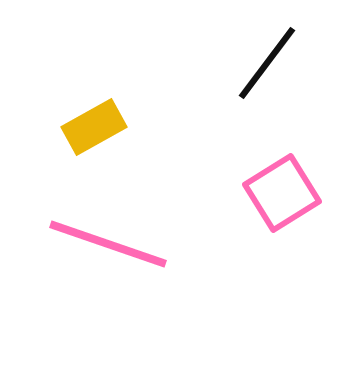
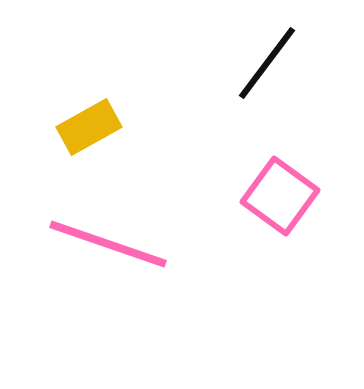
yellow rectangle: moved 5 px left
pink square: moved 2 px left, 3 px down; rotated 22 degrees counterclockwise
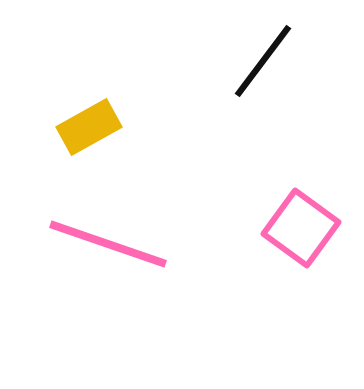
black line: moved 4 px left, 2 px up
pink square: moved 21 px right, 32 px down
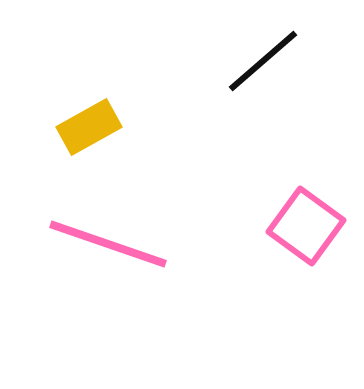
black line: rotated 12 degrees clockwise
pink square: moved 5 px right, 2 px up
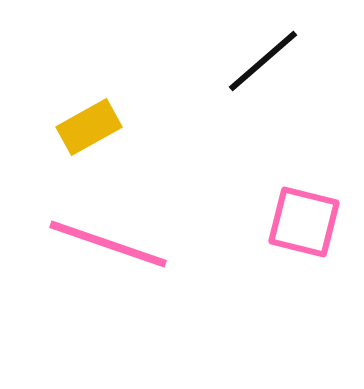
pink square: moved 2 px left, 4 px up; rotated 22 degrees counterclockwise
